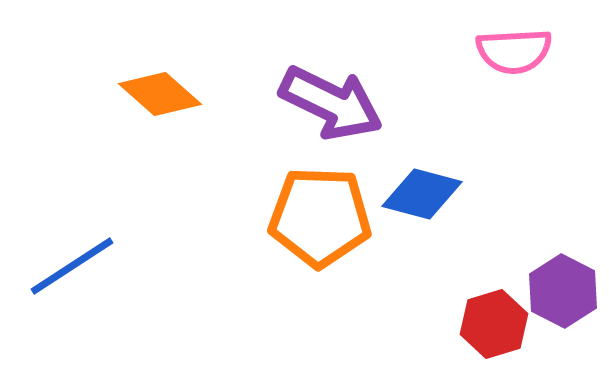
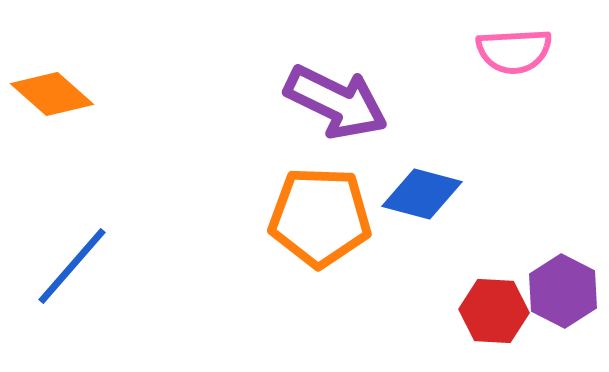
orange diamond: moved 108 px left
purple arrow: moved 5 px right, 1 px up
blue line: rotated 16 degrees counterclockwise
red hexagon: moved 13 px up; rotated 20 degrees clockwise
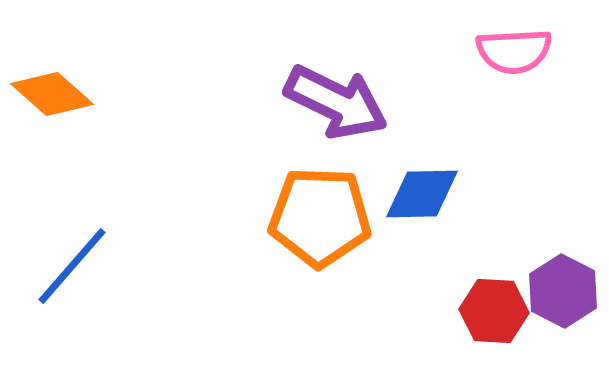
blue diamond: rotated 16 degrees counterclockwise
